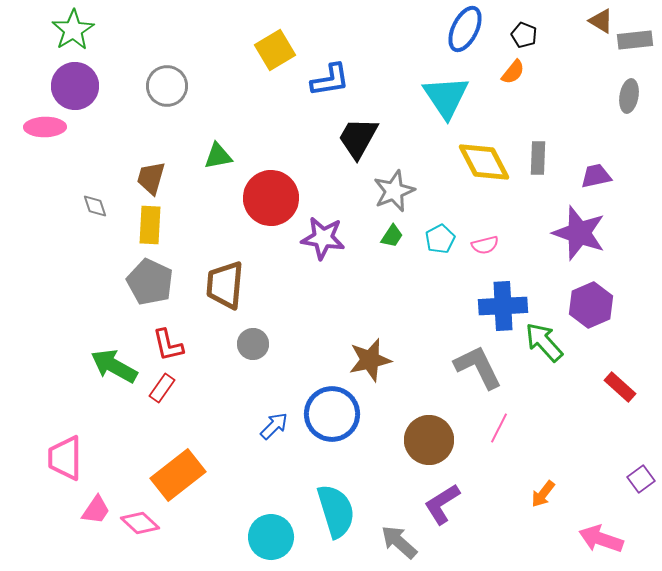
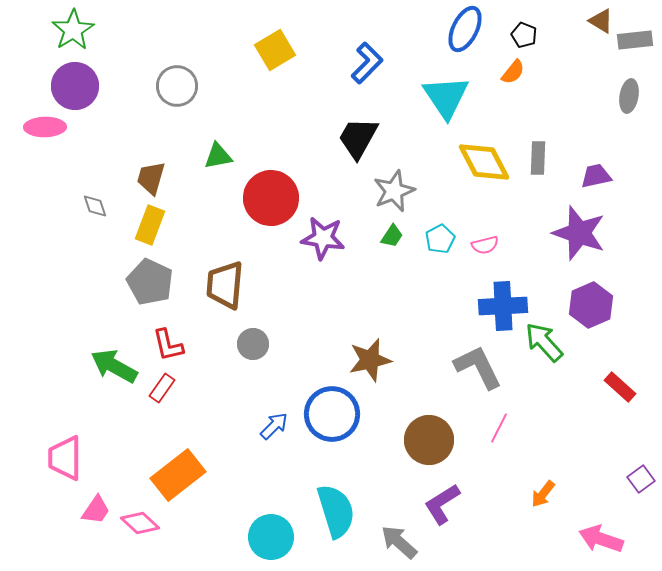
blue L-shape at (330, 80): moved 37 px right, 17 px up; rotated 36 degrees counterclockwise
gray circle at (167, 86): moved 10 px right
yellow rectangle at (150, 225): rotated 18 degrees clockwise
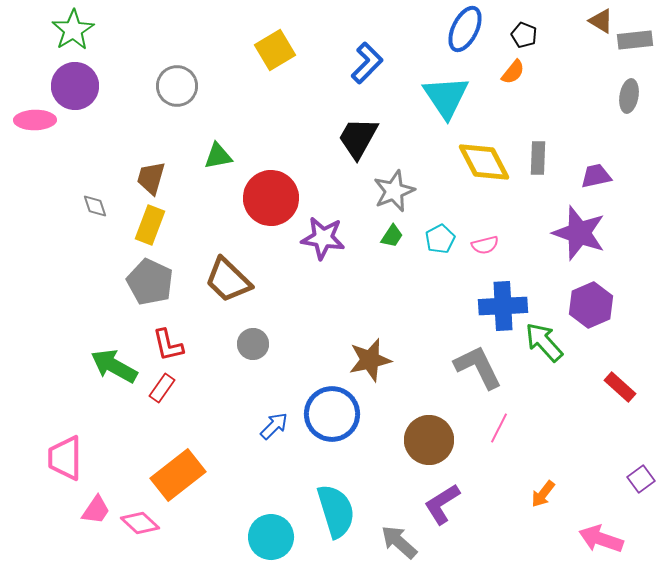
pink ellipse at (45, 127): moved 10 px left, 7 px up
brown trapezoid at (225, 285): moved 3 px right, 5 px up; rotated 51 degrees counterclockwise
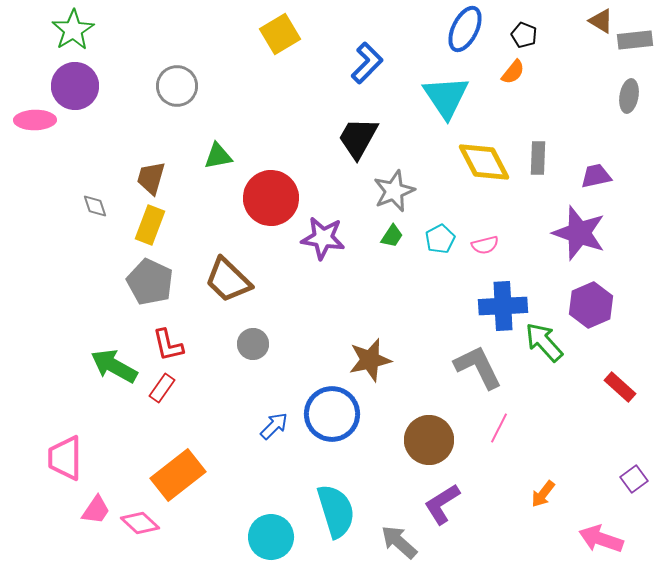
yellow square at (275, 50): moved 5 px right, 16 px up
purple square at (641, 479): moved 7 px left
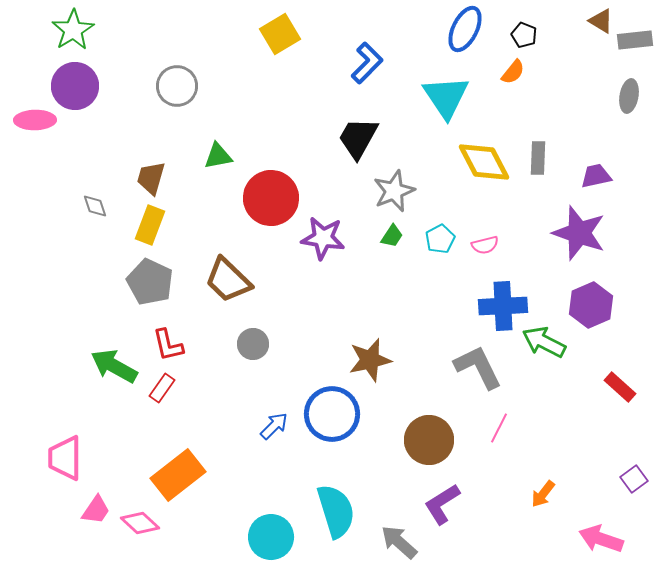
green arrow at (544, 342): rotated 21 degrees counterclockwise
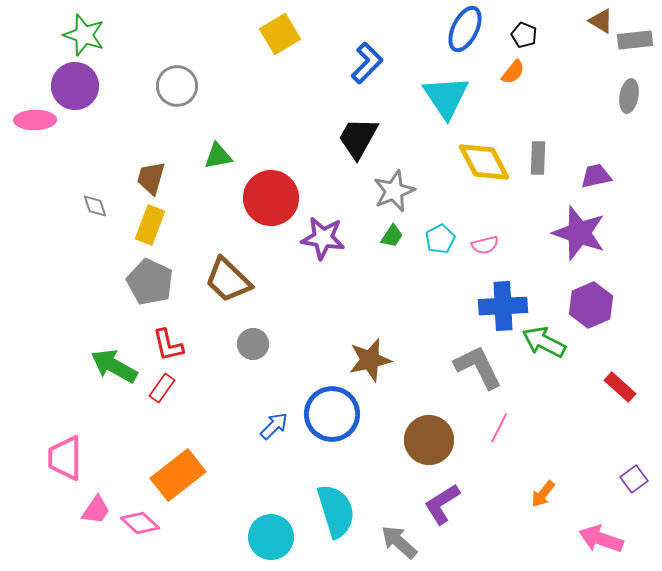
green star at (73, 30): moved 11 px right, 5 px down; rotated 21 degrees counterclockwise
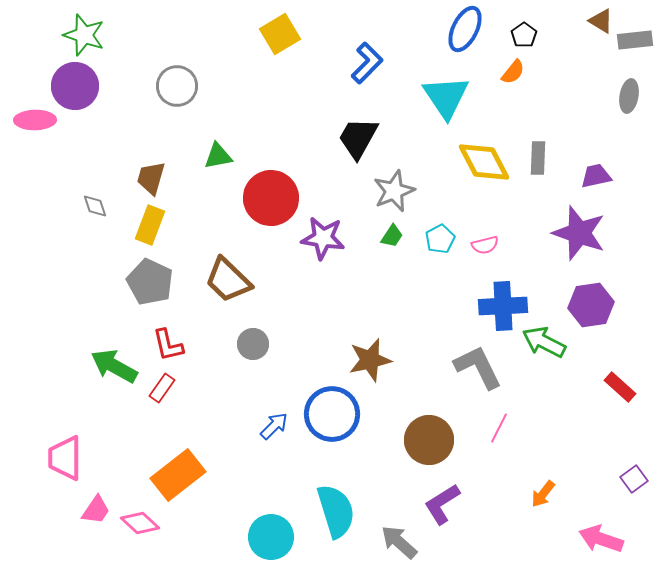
black pentagon at (524, 35): rotated 15 degrees clockwise
purple hexagon at (591, 305): rotated 15 degrees clockwise
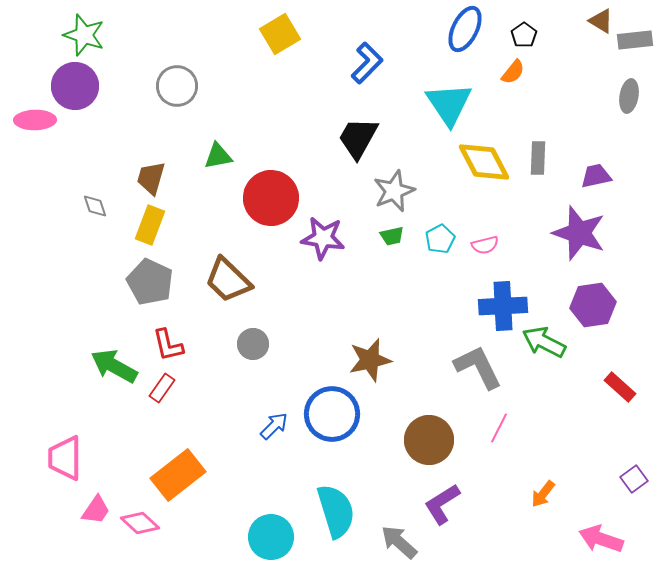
cyan triangle at (446, 97): moved 3 px right, 7 px down
green trapezoid at (392, 236): rotated 45 degrees clockwise
purple hexagon at (591, 305): moved 2 px right
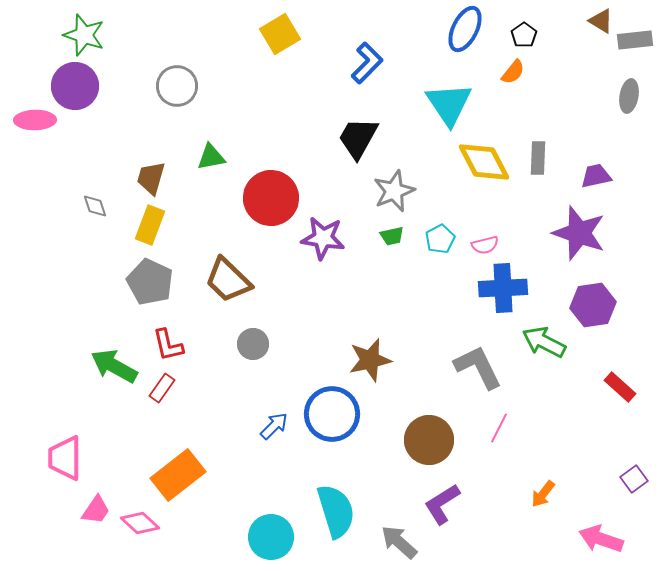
green triangle at (218, 156): moved 7 px left, 1 px down
blue cross at (503, 306): moved 18 px up
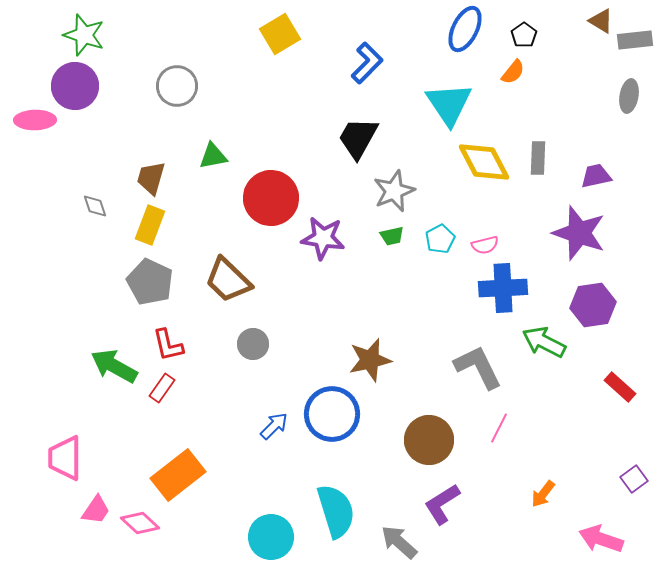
green triangle at (211, 157): moved 2 px right, 1 px up
